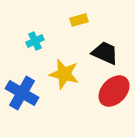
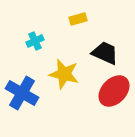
yellow rectangle: moved 1 px left, 1 px up
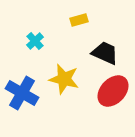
yellow rectangle: moved 1 px right, 1 px down
cyan cross: rotated 18 degrees counterclockwise
yellow star: moved 5 px down
red ellipse: moved 1 px left
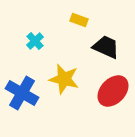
yellow rectangle: rotated 36 degrees clockwise
black trapezoid: moved 1 px right, 6 px up
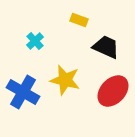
yellow star: moved 1 px right, 1 px down
blue cross: moved 1 px right, 1 px up
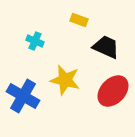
cyan cross: rotated 24 degrees counterclockwise
blue cross: moved 4 px down
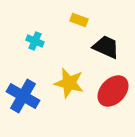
yellow star: moved 4 px right, 3 px down
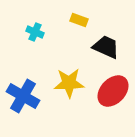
cyan cross: moved 9 px up
yellow star: rotated 16 degrees counterclockwise
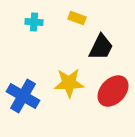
yellow rectangle: moved 2 px left, 2 px up
cyan cross: moved 1 px left, 10 px up; rotated 18 degrees counterclockwise
black trapezoid: moved 5 px left; rotated 92 degrees clockwise
